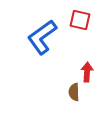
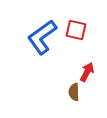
red square: moved 4 px left, 10 px down
red arrow: rotated 24 degrees clockwise
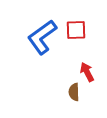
red square: rotated 15 degrees counterclockwise
red arrow: rotated 54 degrees counterclockwise
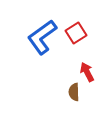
red square: moved 3 px down; rotated 30 degrees counterclockwise
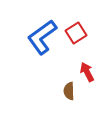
brown semicircle: moved 5 px left, 1 px up
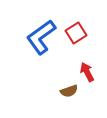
blue L-shape: moved 1 px left
brown semicircle: rotated 108 degrees counterclockwise
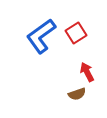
blue L-shape: moved 1 px up
brown semicircle: moved 8 px right, 3 px down
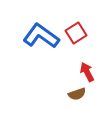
blue L-shape: rotated 72 degrees clockwise
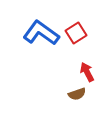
blue L-shape: moved 3 px up
